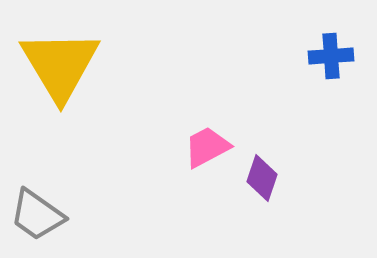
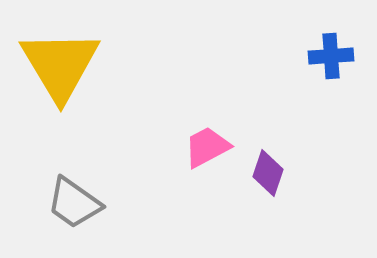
purple diamond: moved 6 px right, 5 px up
gray trapezoid: moved 37 px right, 12 px up
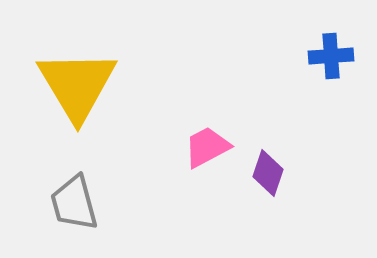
yellow triangle: moved 17 px right, 20 px down
gray trapezoid: rotated 40 degrees clockwise
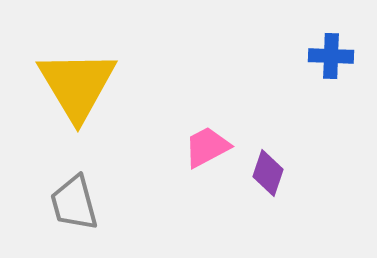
blue cross: rotated 6 degrees clockwise
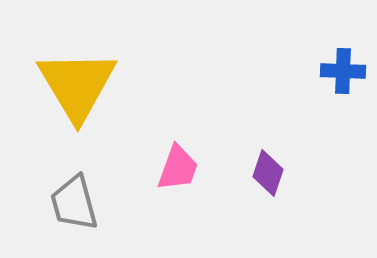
blue cross: moved 12 px right, 15 px down
pink trapezoid: moved 29 px left, 21 px down; rotated 138 degrees clockwise
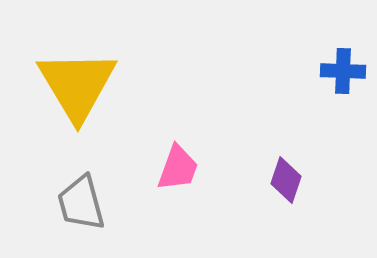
purple diamond: moved 18 px right, 7 px down
gray trapezoid: moved 7 px right
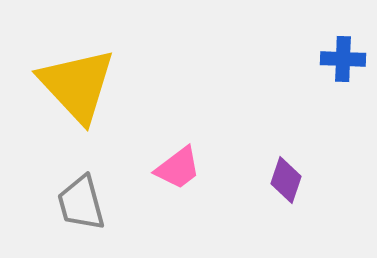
blue cross: moved 12 px up
yellow triangle: rotated 12 degrees counterclockwise
pink trapezoid: rotated 33 degrees clockwise
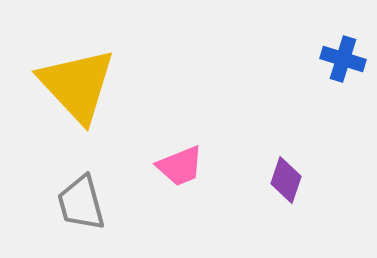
blue cross: rotated 15 degrees clockwise
pink trapezoid: moved 2 px right, 2 px up; rotated 15 degrees clockwise
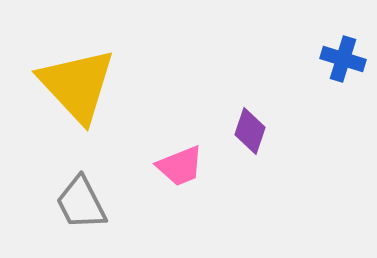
purple diamond: moved 36 px left, 49 px up
gray trapezoid: rotated 12 degrees counterclockwise
